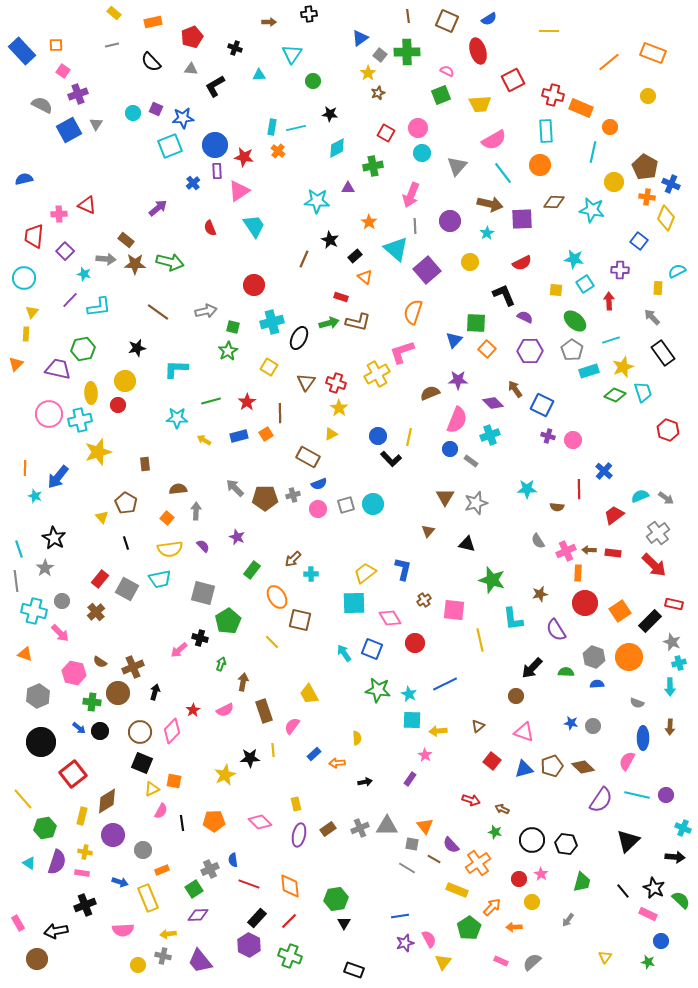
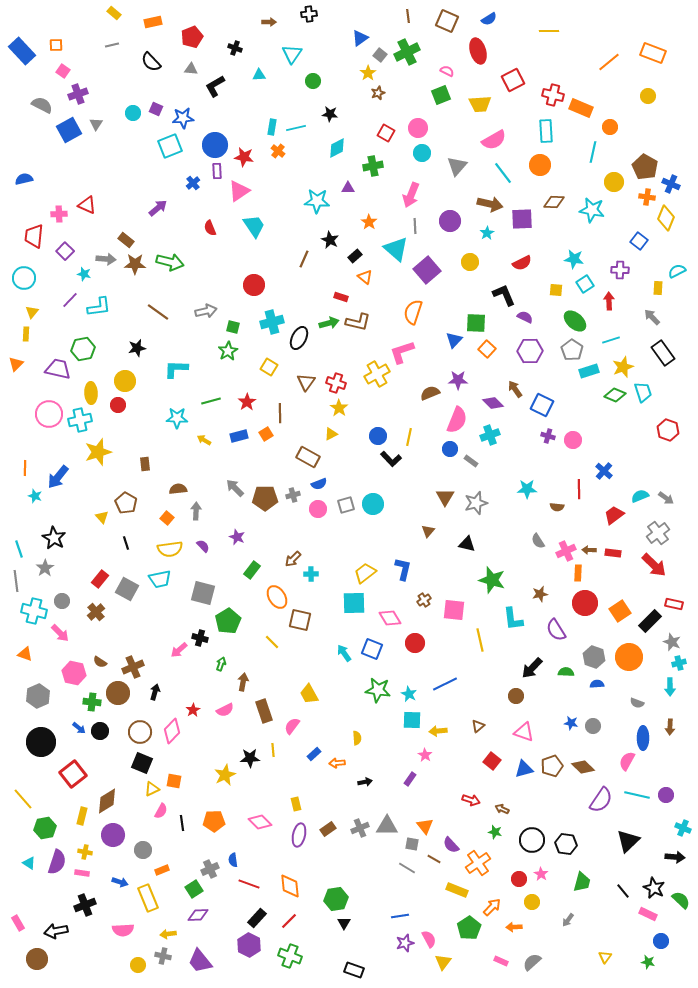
green cross at (407, 52): rotated 25 degrees counterclockwise
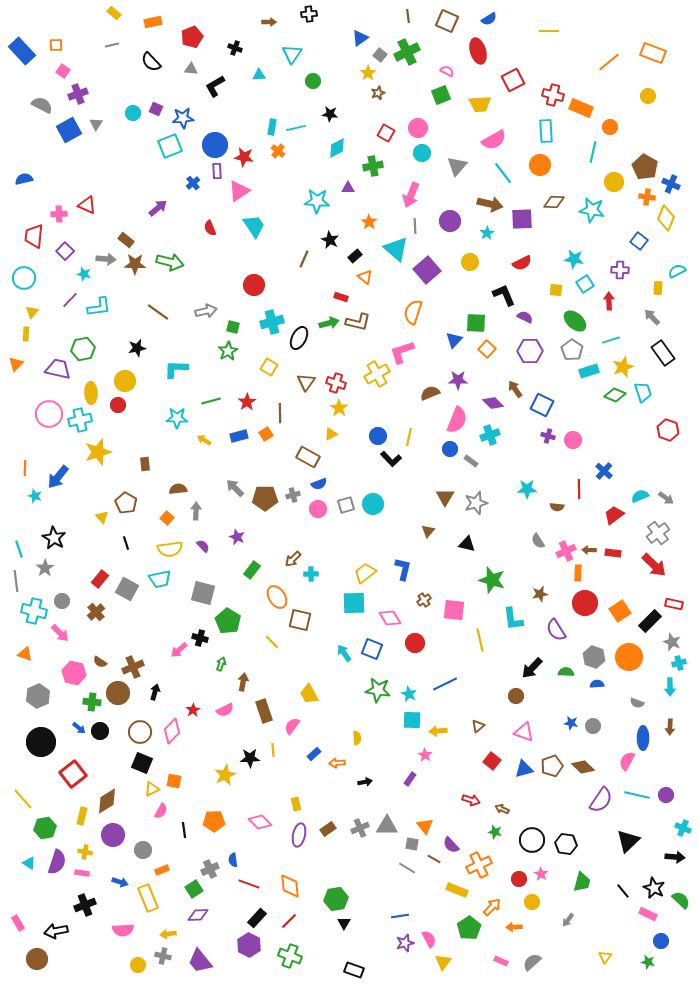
green pentagon at (228, 621): rotated 10 degrees counterclockwise
black line at (182, 823): moved 2 px right, 7 px down
orange cross at (478, 863): moved 1 px right, 2 px down; rotated 10 degrees clockwise
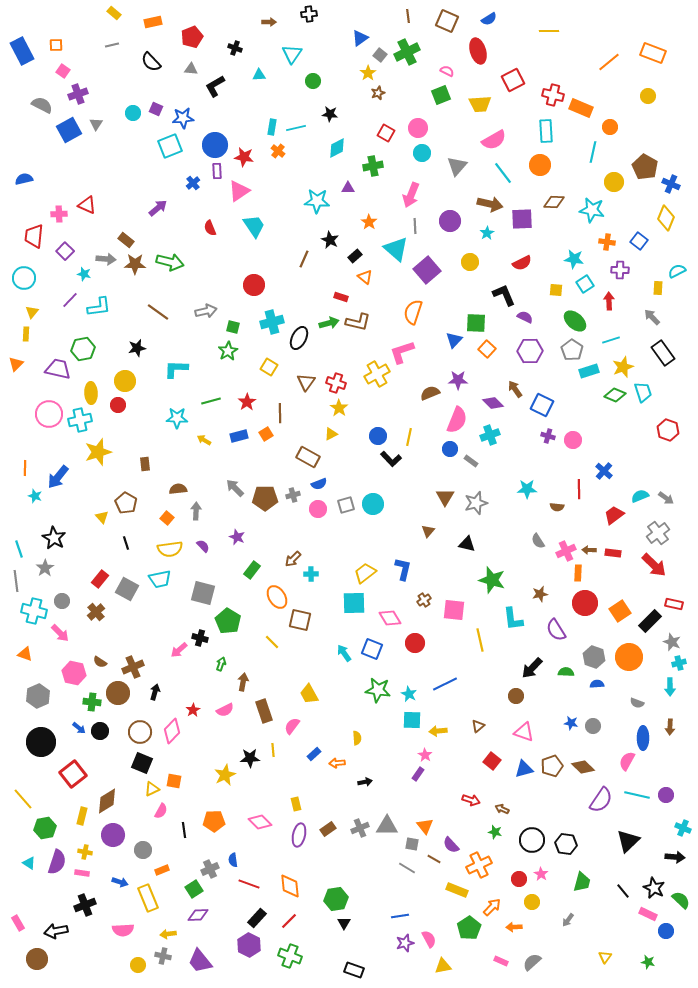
blue rectangle at (22, 51): rotated 16 degrees clockwise
orange cross at (647, 197): moved 40 px left, 45 px down
purple rectangle at (410, 779): moved 8 px right, 5 px up
blue circle at (661, 941): moved 5 px right, 10 px up
yellow triangle at (443, 962): moved 4 px down; rotated 42 degrees clockwise
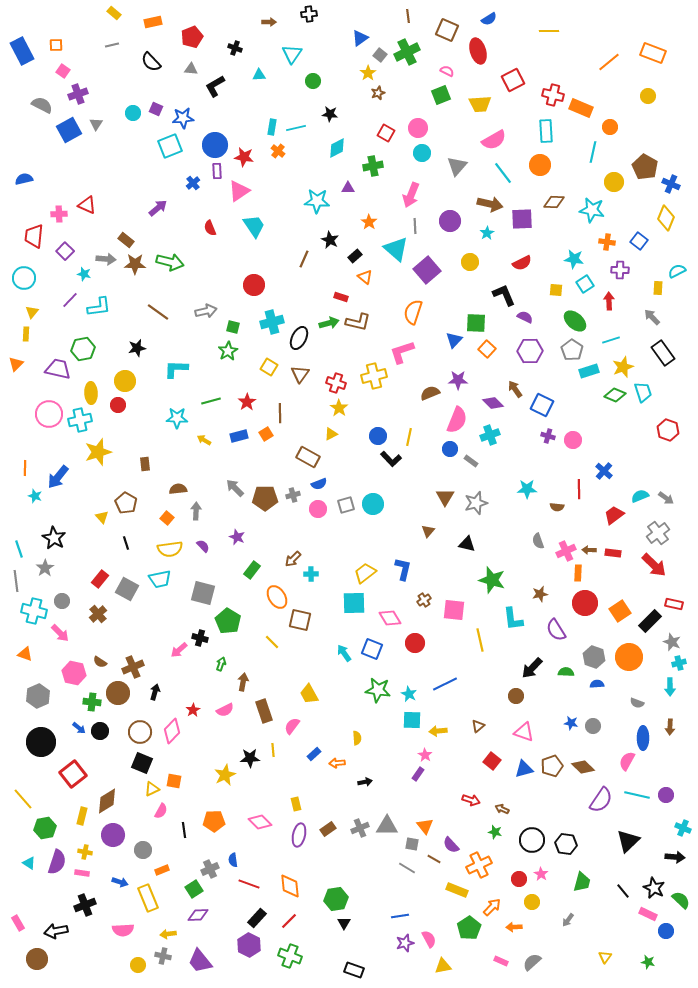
brown square at (447, 21): moved 9 px down
yellow cross at (377, 374): moved 3 px left, 2 px down; rotated 15 degrees clockwise
brown triangle at (306, 382): moved 6 px left, 8 px up
gray semicircle at (538, 541): rotated 14 degrees clockwise
brown cross at (96, 612): moved 2 px right, 2 px down
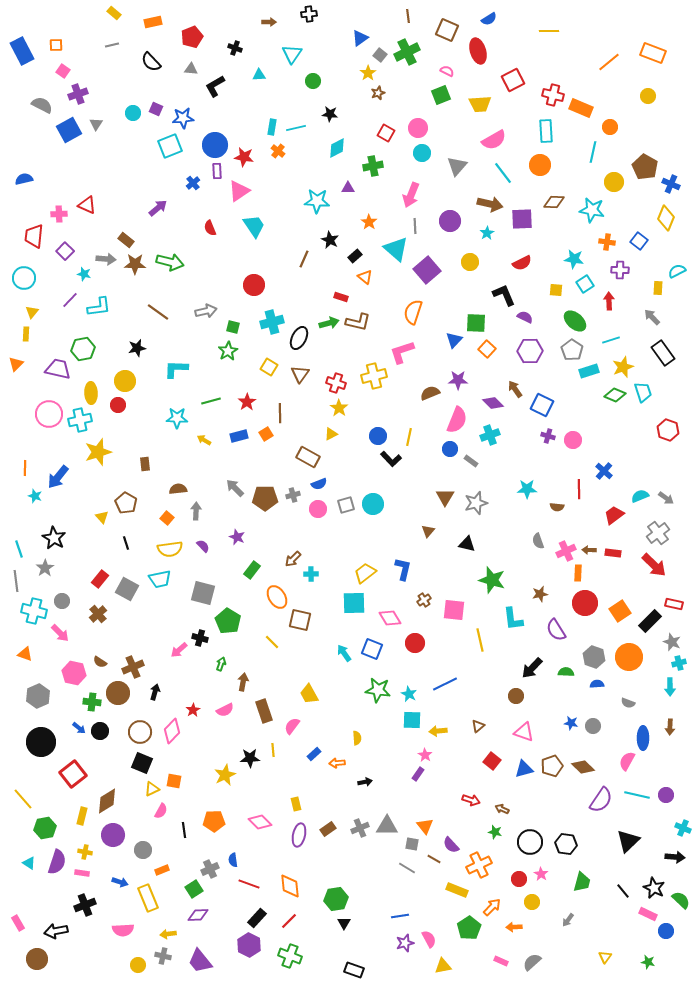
gray semicircle at (637, 703): moved 9 px left
black circle at (532, 840): moved 2 px left, 2 px down
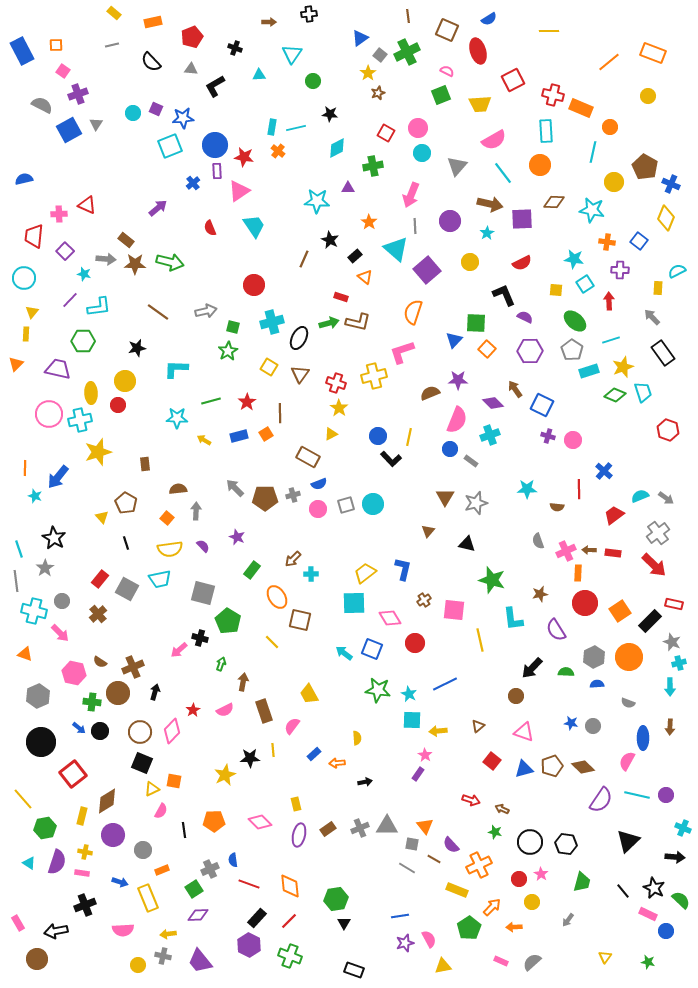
green hexagon at (83, 349): moved 8 px up; rotated 10 degrees clockwise
cyan arrow at (344, 653): rotated 18 degrees counterclockwise
gray hexagon at (594, 657): rotated 15 degrees clockwise
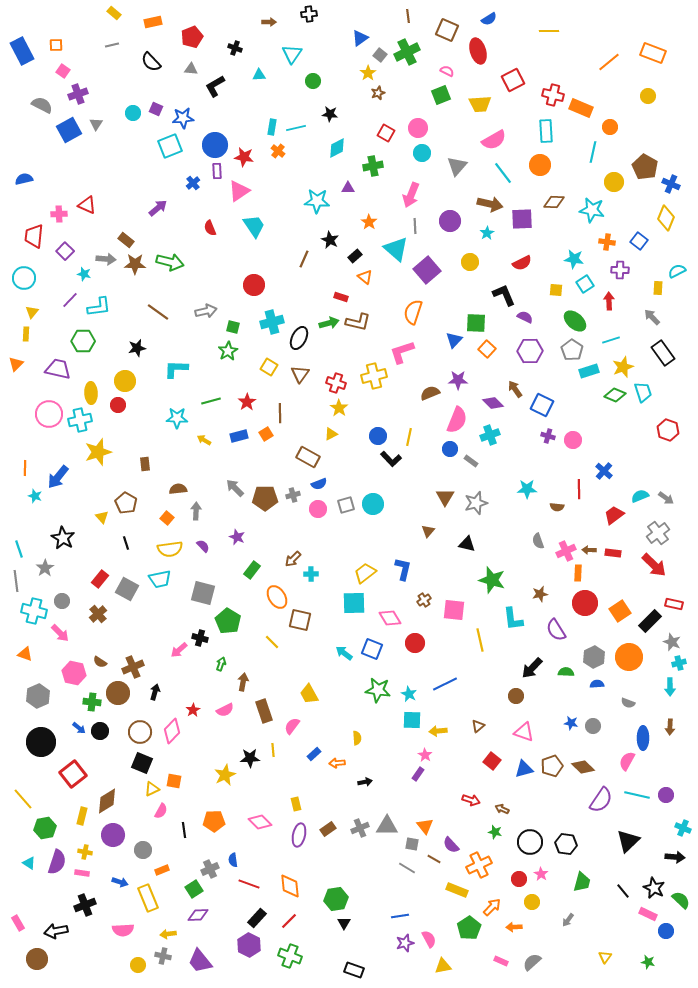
black star at (54, 538): moved 9 px right
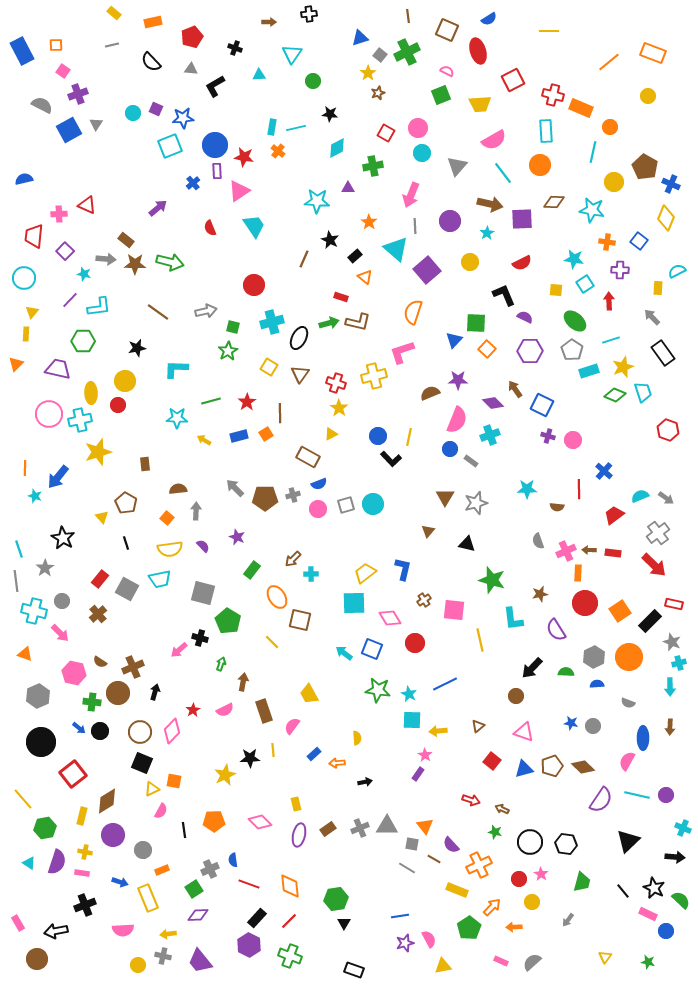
blue triangle at (360, 38): rotated 18 degrees clockwise
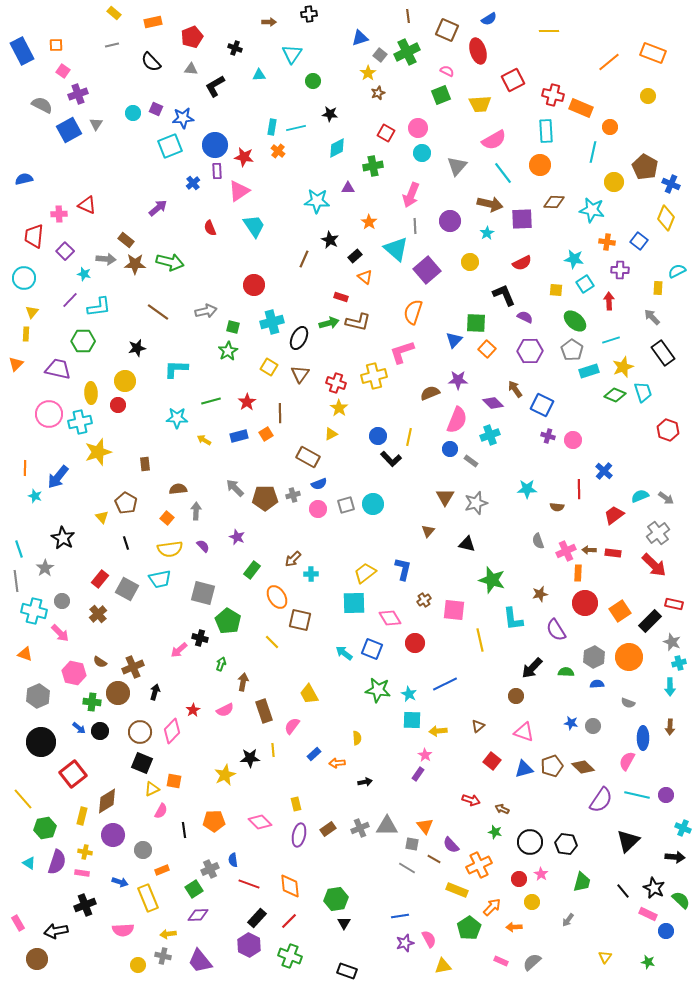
cyan cross at (80, 420): moved 2 px down
black rectangle at (354, 970): moved 7 px left, 1 px down
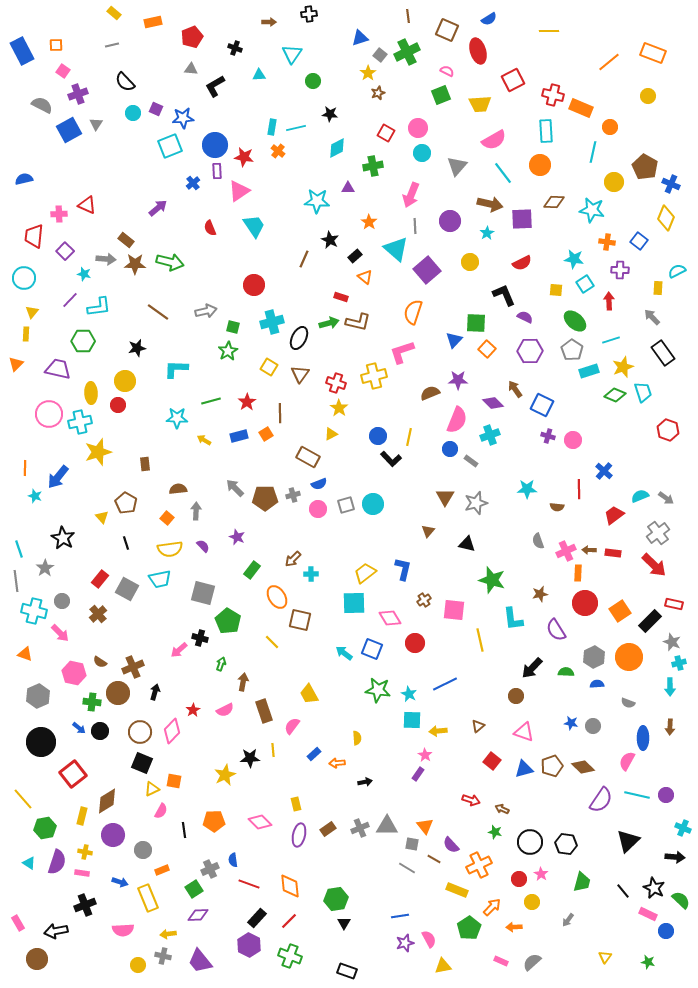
black semicircle at (151, 62): moved 26 px left, 20 px down
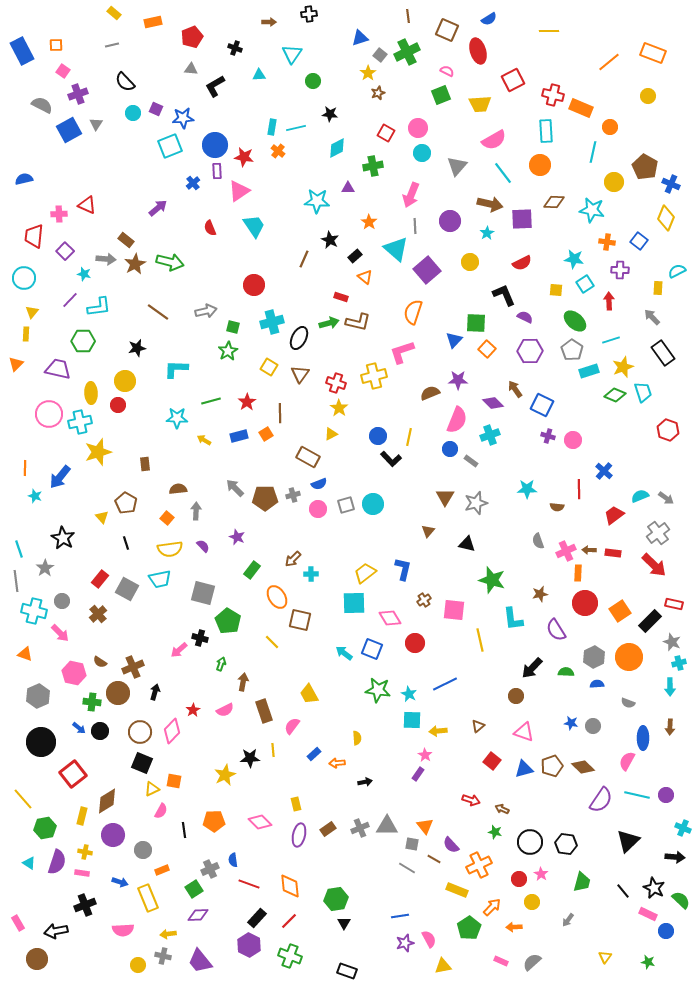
brown star at (135, 264): rotated 30 degrees counterclockwise
blue arrow at (58, 477): moved 2 px right
